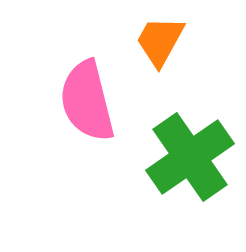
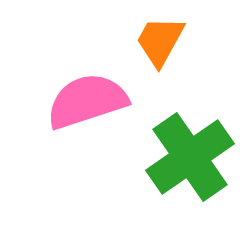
pink semicircle: rotated 86 degrees clockwise
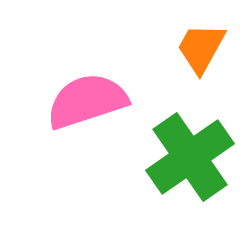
orange trapezoid: moved 41 px right, 7 px down
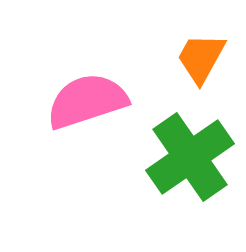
orange trapezoid: moved 10 px down
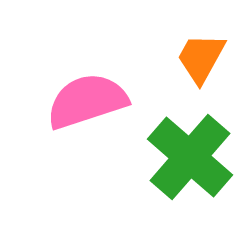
green cross: rotated 14 degrees counterclockwise
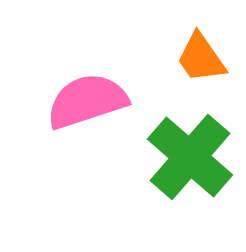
orange trapezoid: rotated 64 degrees counterclockwise
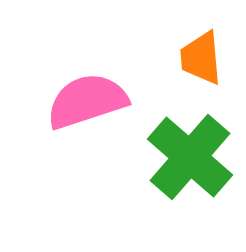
orange trapezoid: rotated 30 degrees clockwise
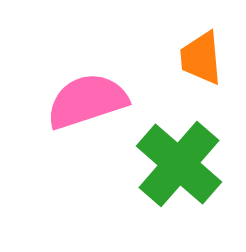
green cross: moved 11 px left, 7 px down
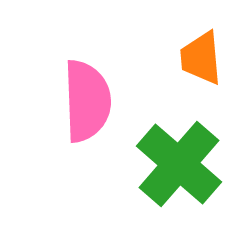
pink semicircle: rotated 106 degrees clockwise
